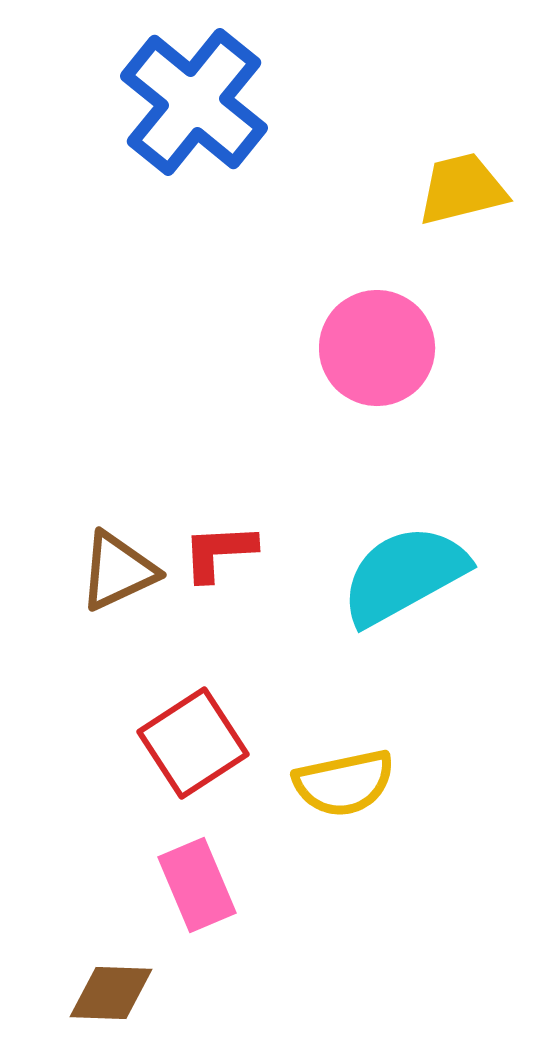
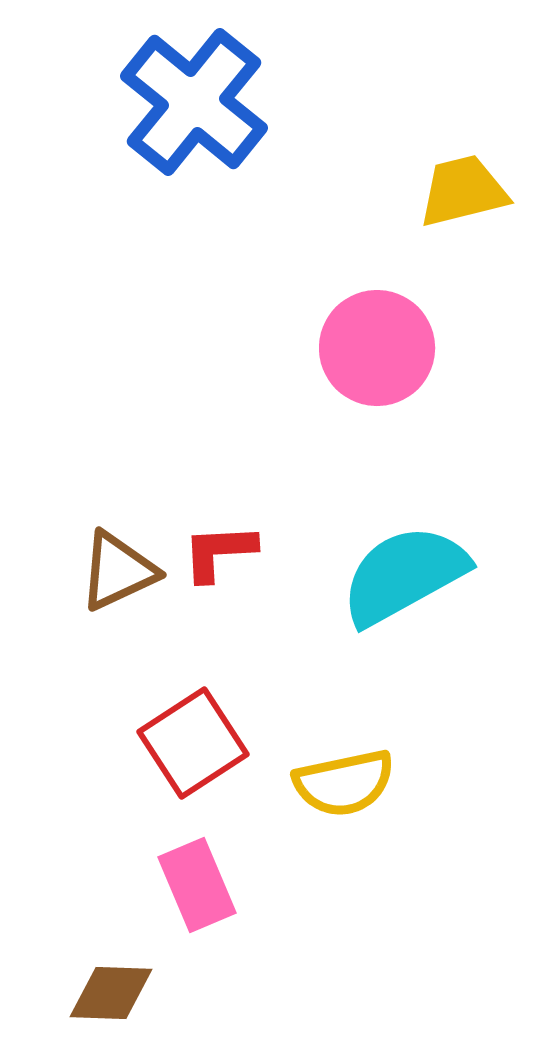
yellow trapezoid: moved 1 px right, 2 px down
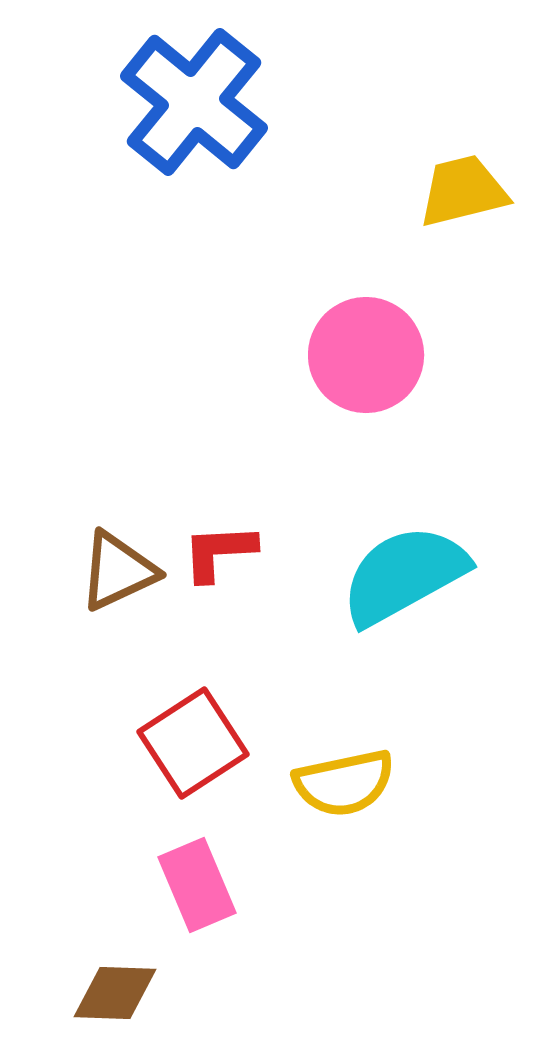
pink circle: moved 11 px left, 7 px down
brown diamond: moved 4 px right
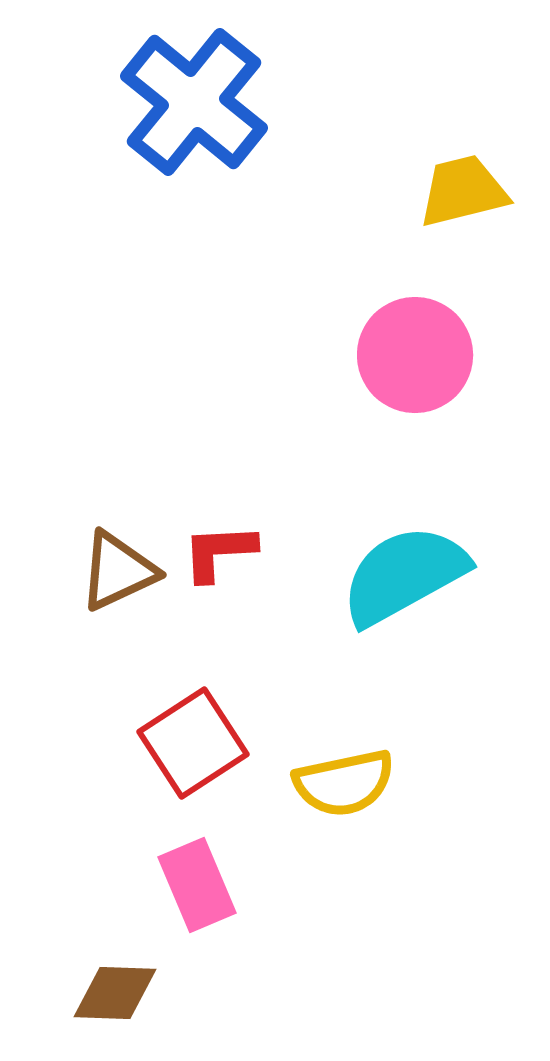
pink circle: moved 49 px right
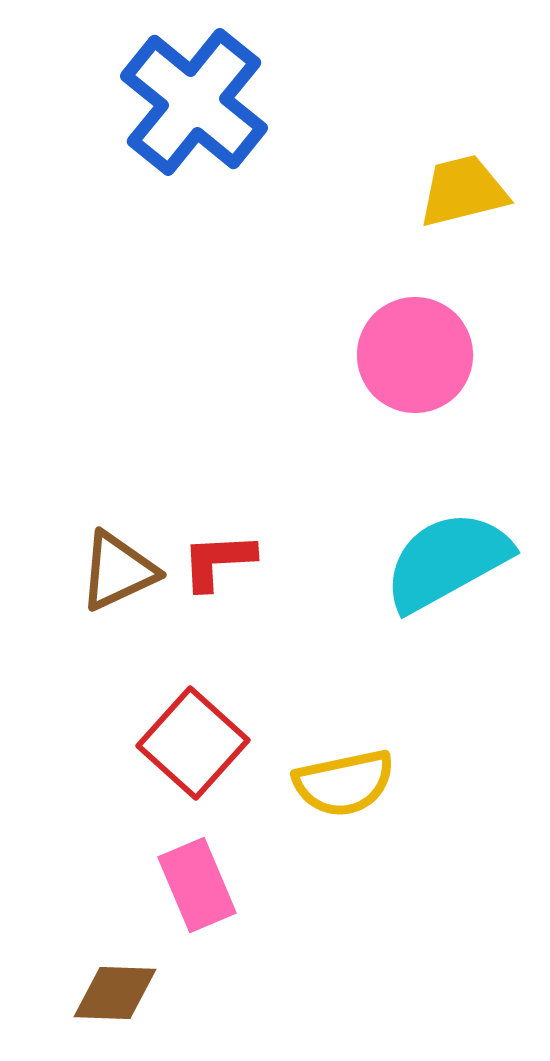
red L-shape: moved 1 px left, 9 px down
cyan semicircle: moved 43 px right, 14 px up
red square: rotated 15 degrees counterclockwise
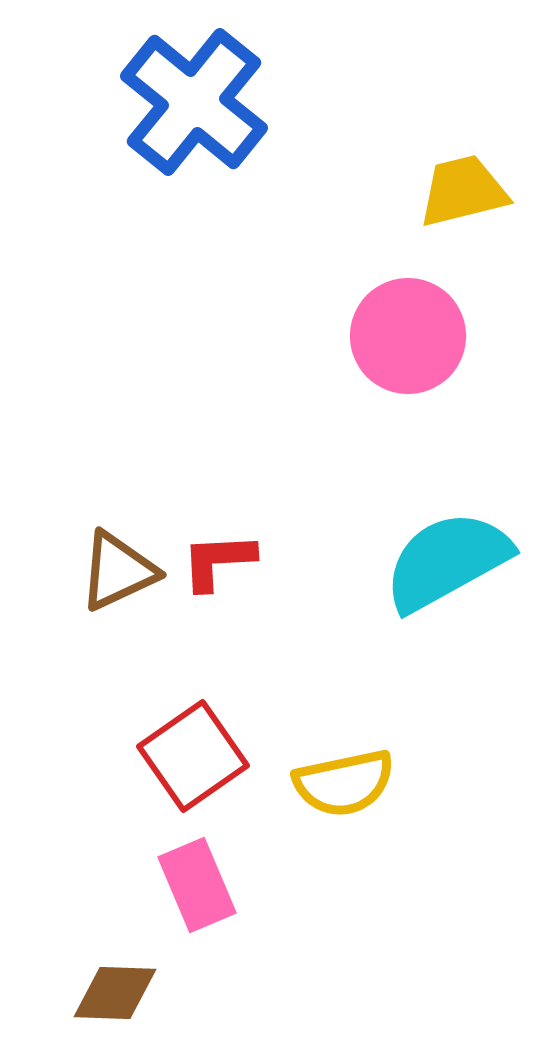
pink circle: moved 7 px left, 19 px up
red square: moved 13 px down; rotated 13 degrees clockwise
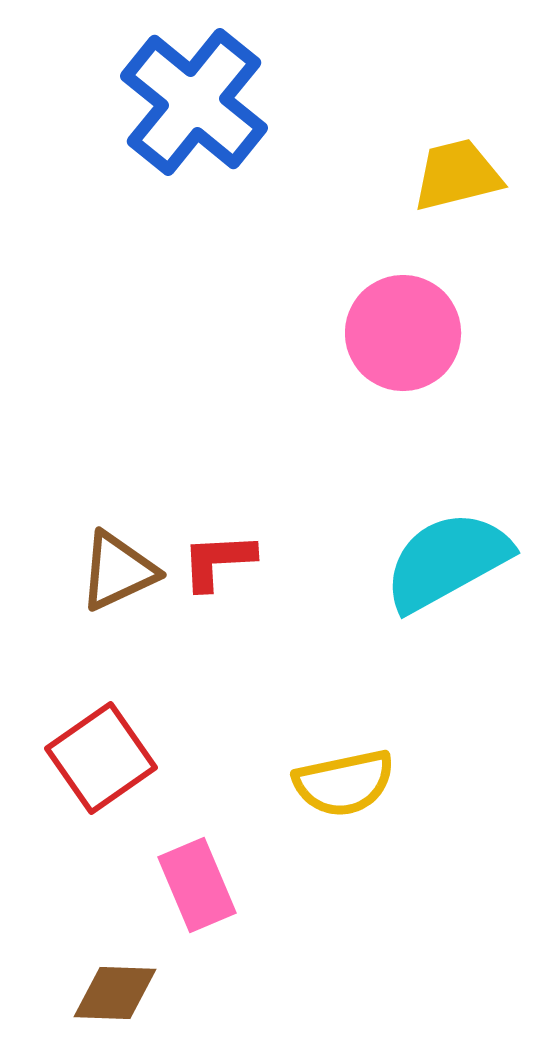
yellow trapezoid: moved 6 px left, 16 px up
pink circle: moved 5 px left, 3 px up
red square: moved 92 px left, 2 px down
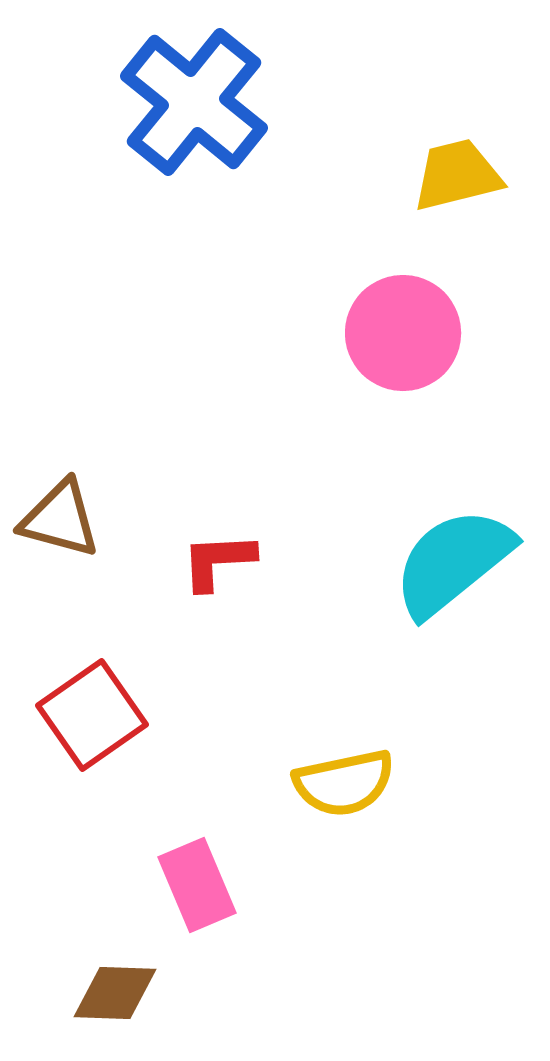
cyan semicircle: moved 6 px right, 1 px down; rotated 10 degrees counterclockwise
brown triangle: moved 58 px left, 52 px up; rotated 40 degrees clockwise
red square: moved 9 px left, 43 px up
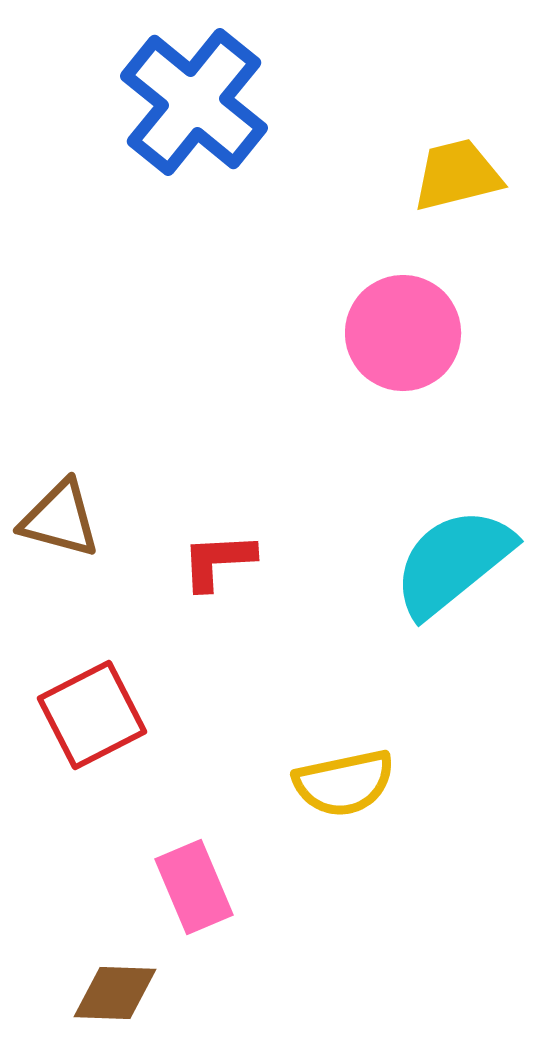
red square: rotated 8 degrees clockwise
pink rectangle: moved 3 px left, 2 px down
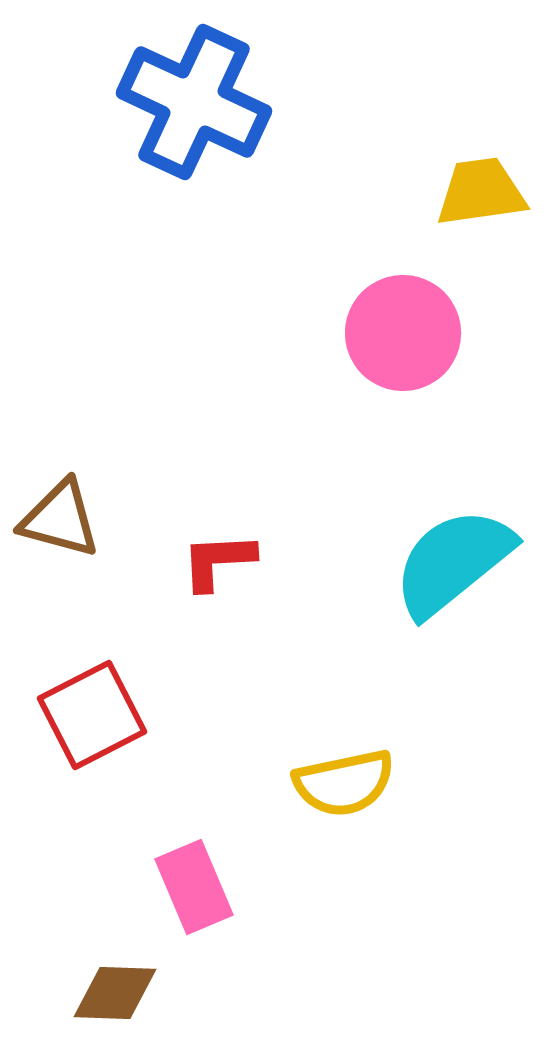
blue cross: rotated 14 degrees counterclockwise
yellow trapezoid: moved 24 px right, 17 px down; rotated 6 degrees clockwise
